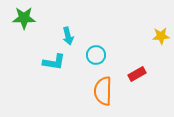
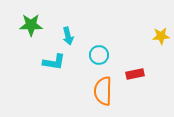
green star: moved 7 px right, 7 px down
cyan circle: moved 3 px right
red rectangle: moved 2 px left; rotated 18 degrees clockwise
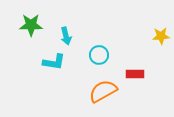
cyan arrow: moved 2 px left
red rectangle: rotated 12 degrees clockwise
orange semicircle: rotated 60 degrees clockwise
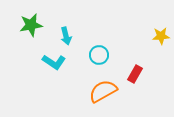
green star: rotated 10 degrees counterclockwise
cyan L-shape: rotated 25 degrees clockwise
red rectangle: rotated 60 degrees counterclockwise
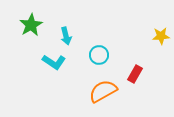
green star: rotated 20 degrees counterclockwise
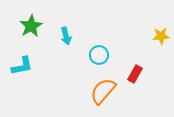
green star: moved 1 px down
cyan L-shape: moved 32 px left, 4 px down; rotated 45 degrees counterclockwise
orange semicircle: rotated 20 degrees counterclockwise
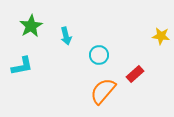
yellow star: rotated 12 degrees clockwise
red rectangle: rotated 18 degrees clockwise
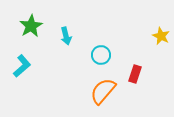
yellow star: rotated 18 degrees clockwise
cyan circle: moved 2 px right
cyan L-shape: rotated 30 degrees counterclockwise
red rectangle: rotated 30 degrees counterclockwise
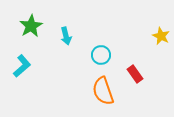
red rectangle: rotated 54 degrees counterclockwise
orange semicircle: rotated 60 degrees counterclockwise
